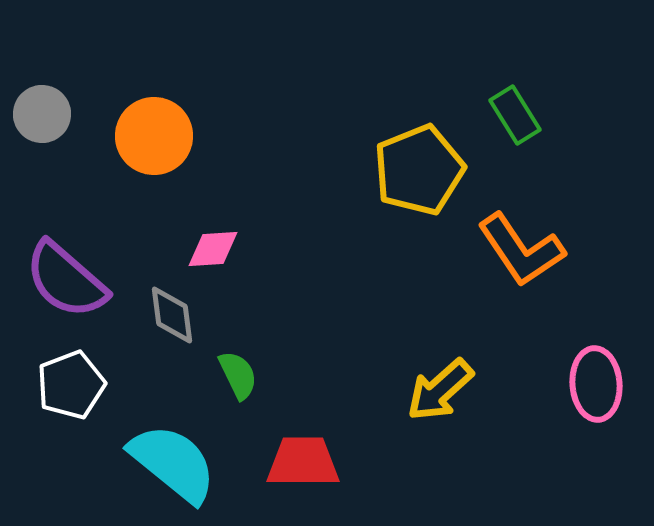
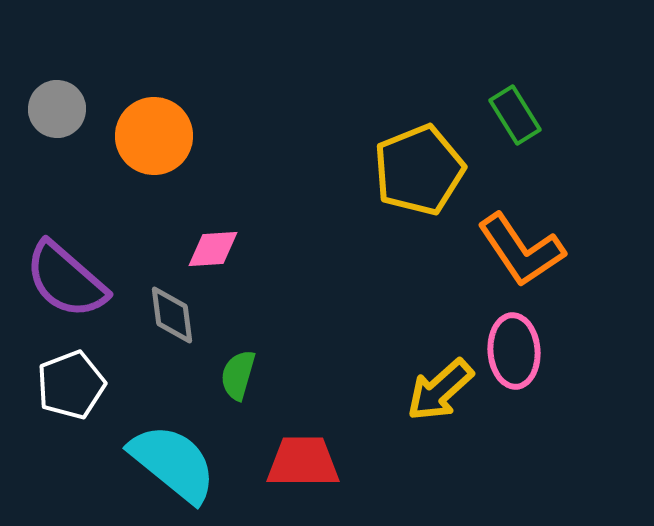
gray circle: moved 15 px right, 5 px up
green semicircle: rotated 138 degrees counterclockwise
pink ellipse: moved 82 px left, 33 px up
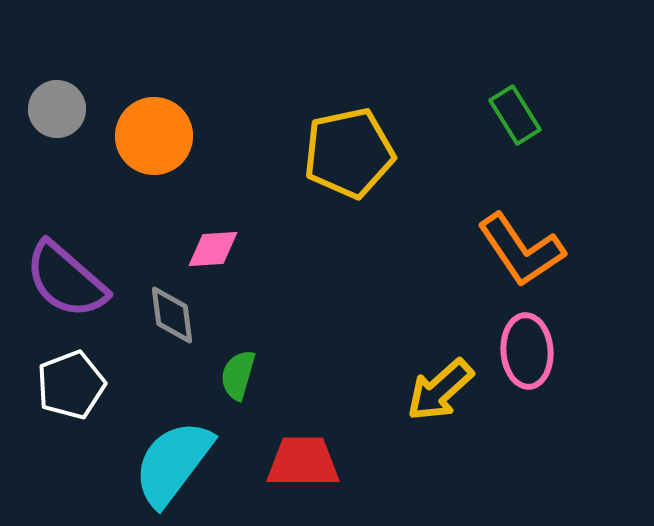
yellow pentagon: moved 70 px left, 17 px up; rotated 10 degrees clockwise
pink ellipse: moved 13 px right
cyan semicircle: rotated 92 degrees counterclockwise
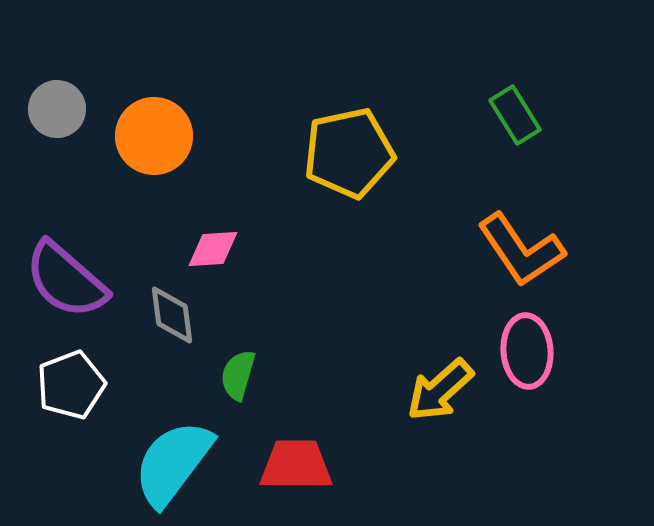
red trapezoid: moved 7 px left, 3 px down
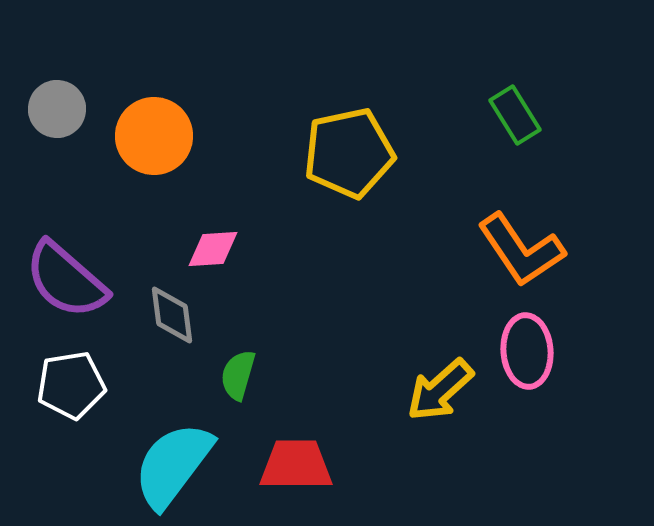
white pentagon: rotated 12 degrees clockwise
cyan semicircle: moved 2 px down
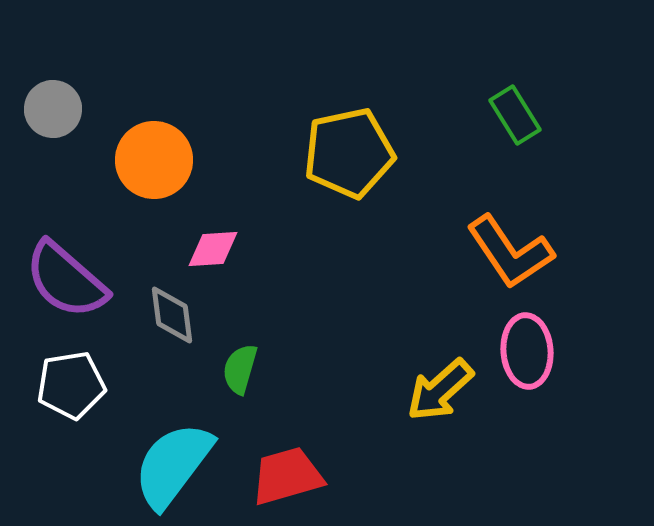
gray circle: moved 4 px left
orange circle: moved 24 px down
orange L-shape: moved 11 px left, 2 px down
green semicircle: moved 2 px right, 6 px up
red trapezoid: moved 9 px left, 11 px down; rotated 16 degrees counterclockwise
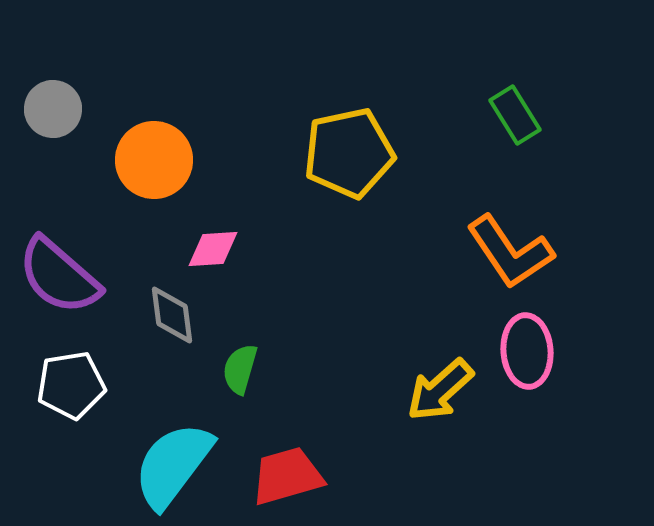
purple semicircle: moved 7 px left, 4 px up
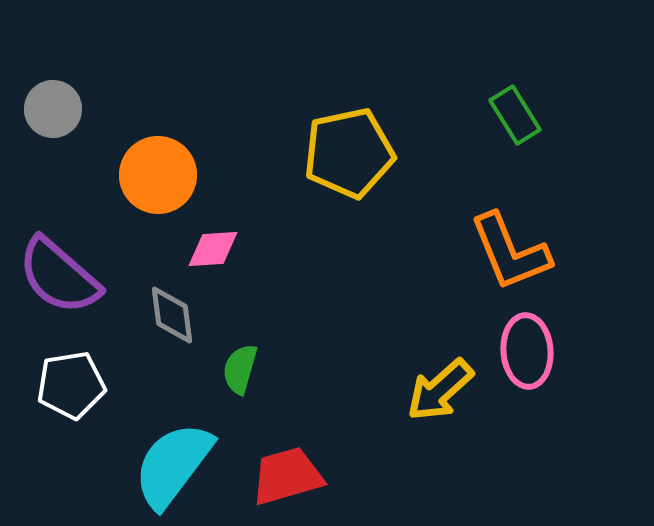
orange circle: moved 4 px right, 15 px down
orange L-shape: rotated 12 degrees clockwise
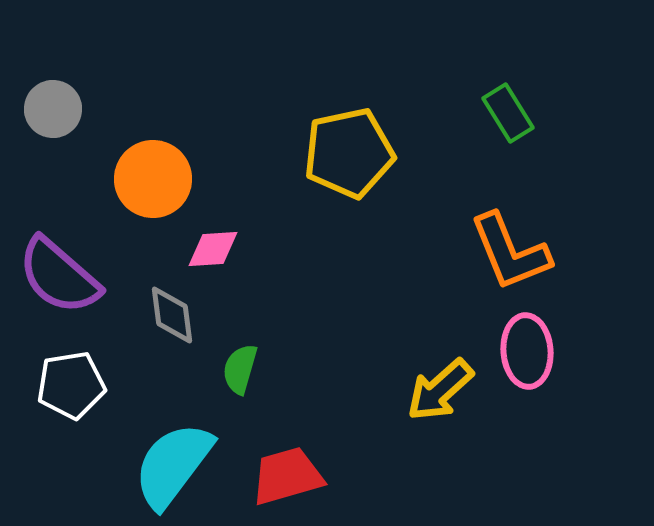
green rectangle: moved 7 px left, 2 px up
orange circle: moved 5 px left, 4 px down
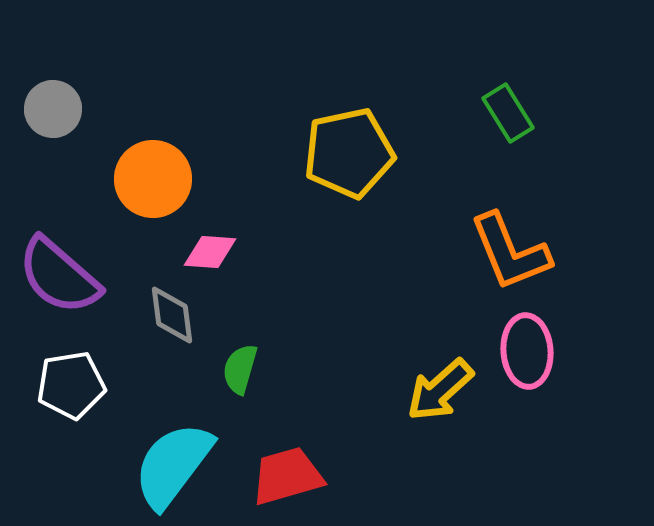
pink diamond: moved 3 px left, 3 px down; rotated 8 degrees clockwise
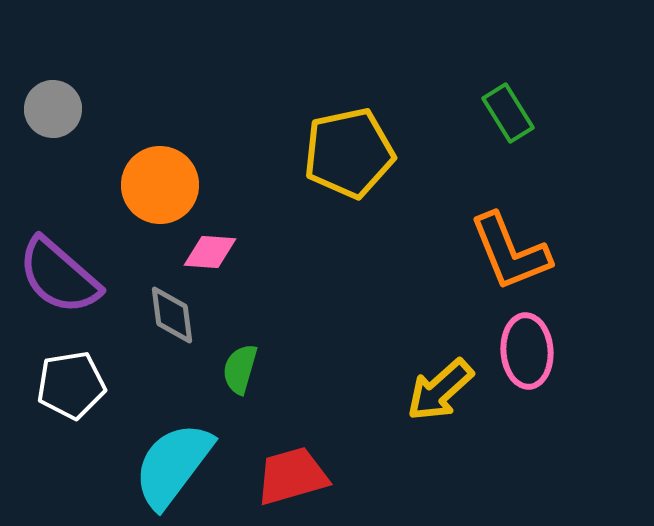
orange circle: moved 7 px right, 6 px down
red trapezoid: moved 5 px right
